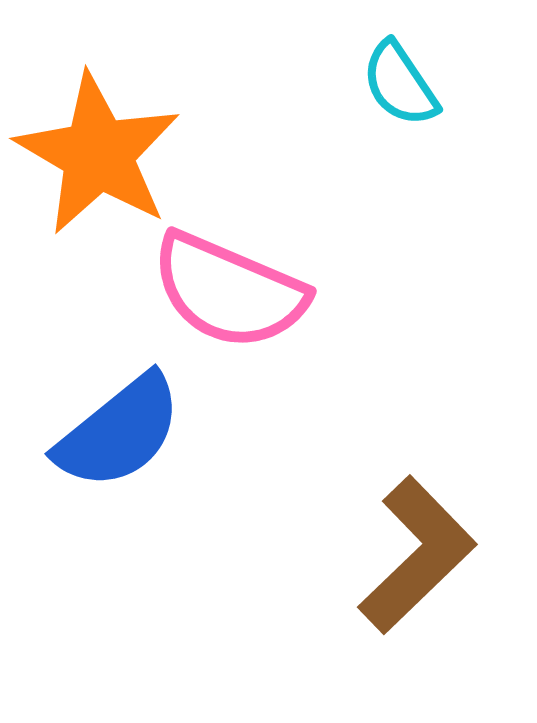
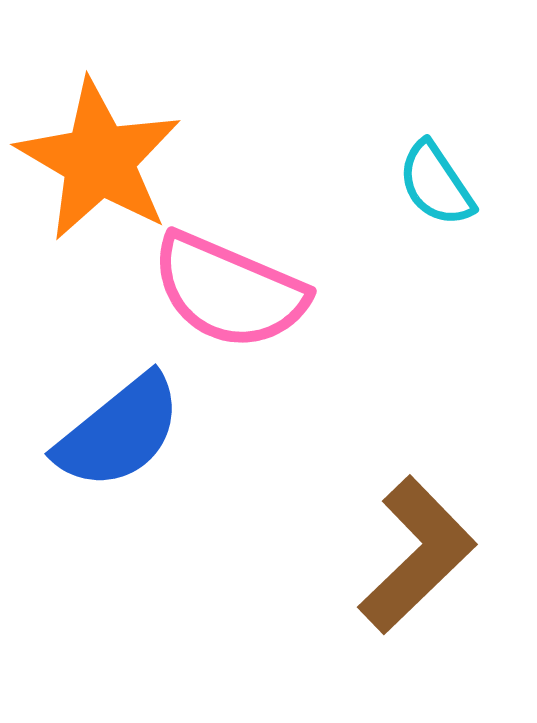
cyan semicircle: moved 36 px right, 100 px down
orange star: moved 1 px right, 6 px down
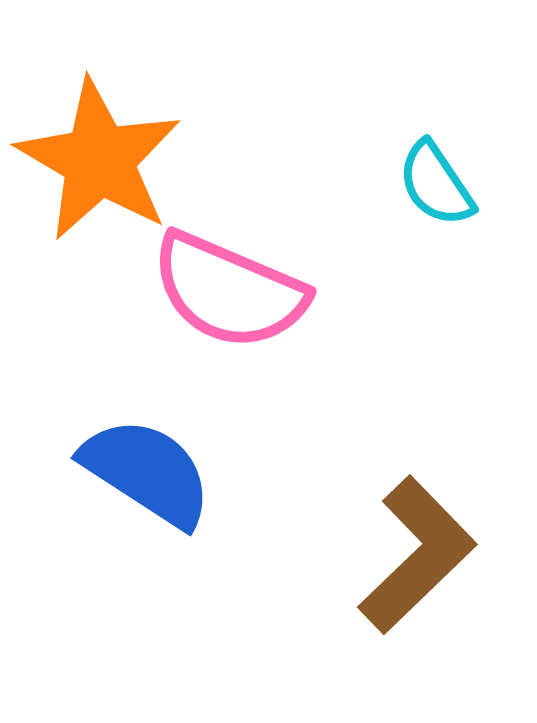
blue semicircle: moved 28 px right, 40 px down; rotated 108 degrees counterclockwise
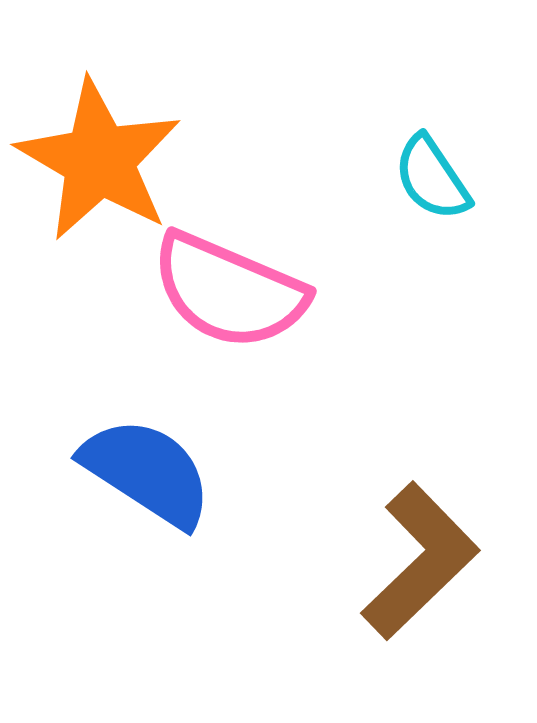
cyan semicircle: moved 4 px left, 6 px up
brown L-shape: moved 3 px right, 6 px down
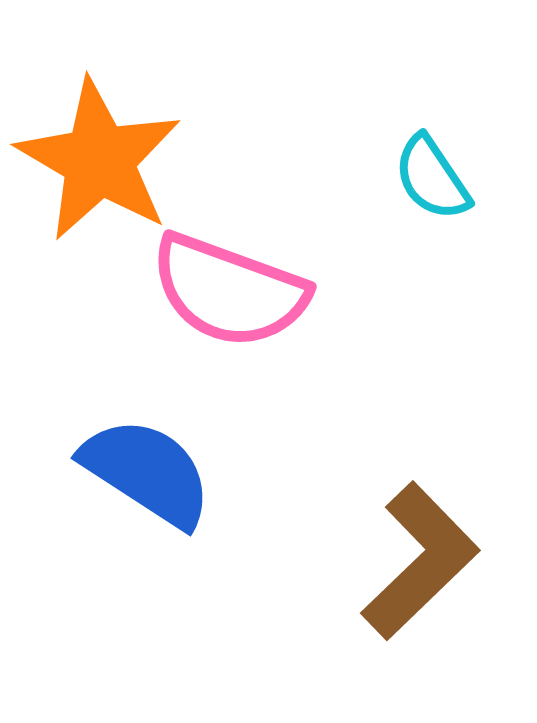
pink semicircle: rotated 3 degrees counterclockwise
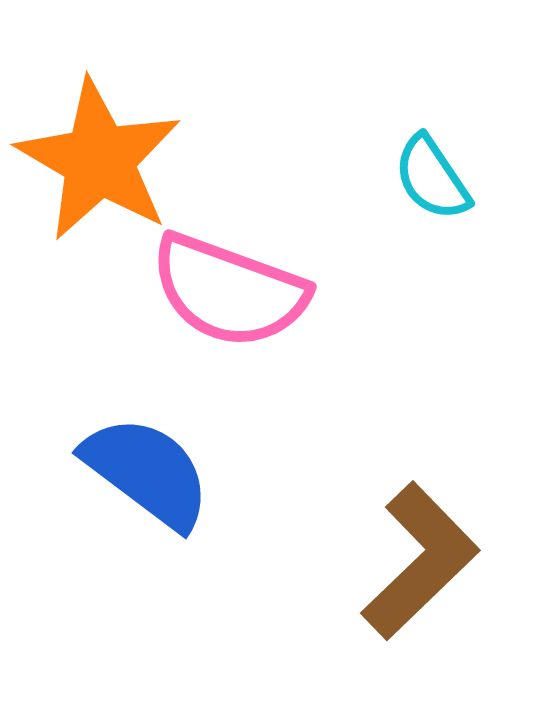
blue semicircle: rotated 4 degrees clockwise
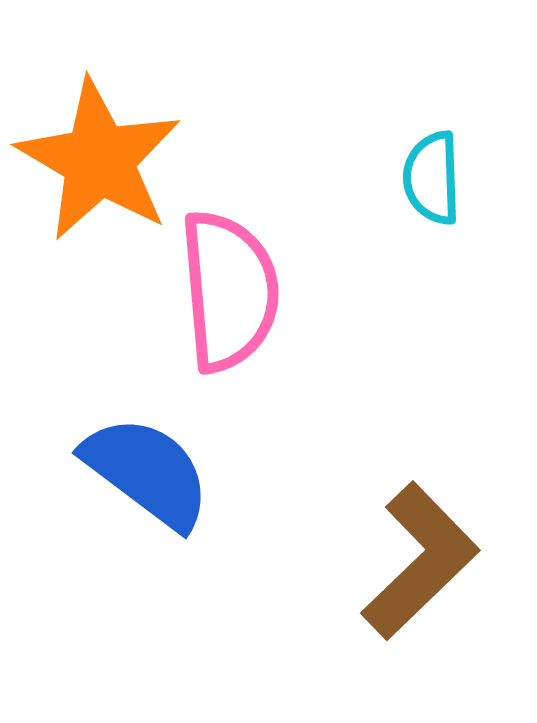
cyan semicircle: rotated 32 degrees clockwise
pink semicircle: rotated 115 degrees counterclockwise
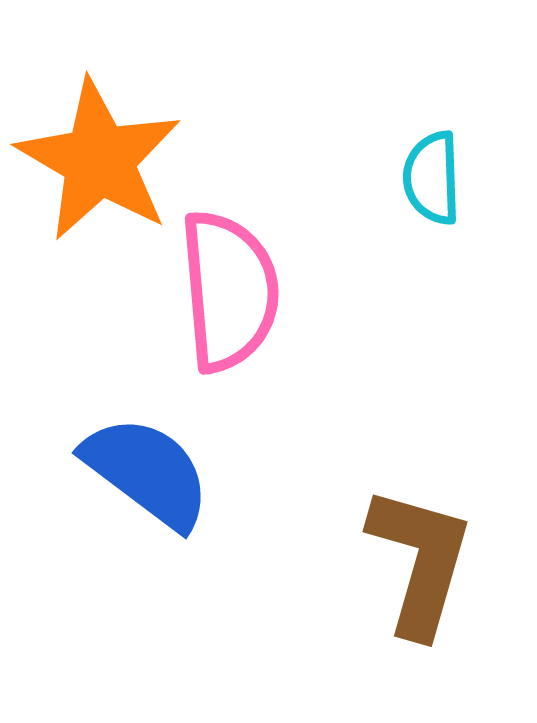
brown L-shape: rotated 30 degrees counterclockwise
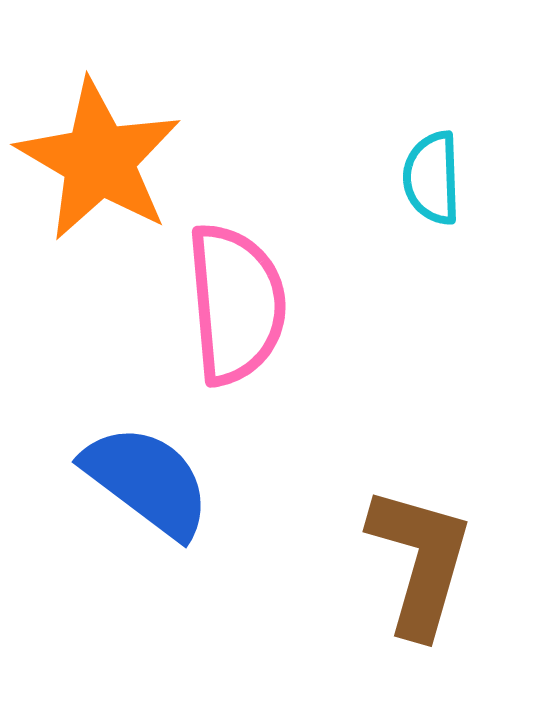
pink semicircle: moved 7 px right, 13 px down
blue semicircle: moved 9 px down
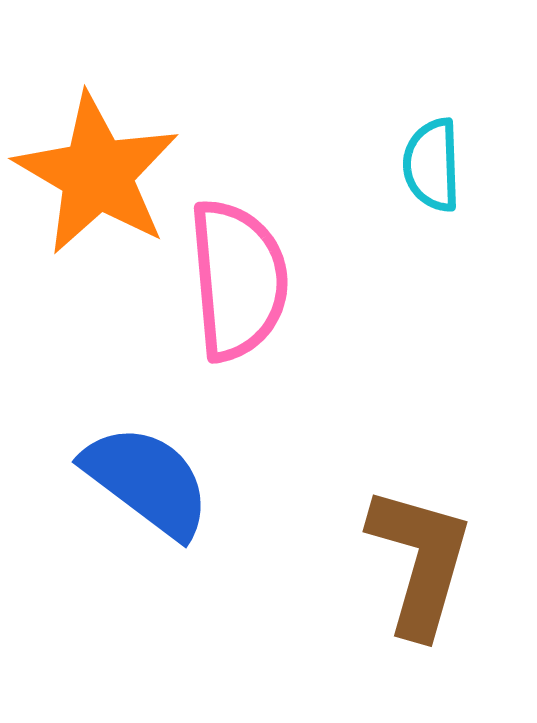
orange star: moved 2 px left, 14 px down
cyan semicircle: moved 13 px up
pink semicircle: moved 2 px right, 24 px up
